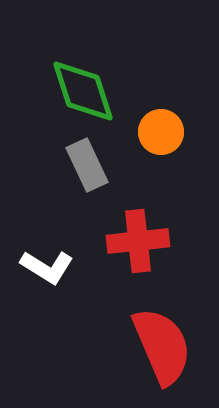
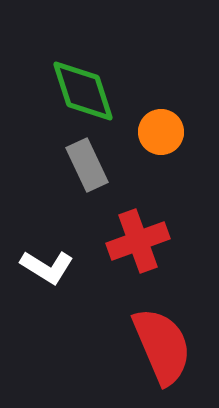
red cross: rotated 14 degrees counterclockwise
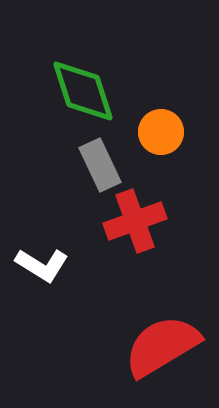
gray rectangle: moved 13 px right
red cross: moved 3 px left, 20 px up
white L-shape: moved 5 px left, 2 px up
red semicircle: rotated 98 degrees counterclockwise
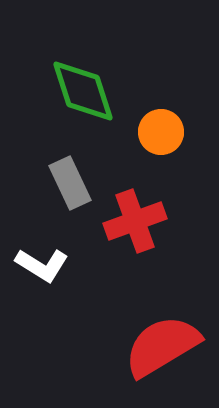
gray rectangle: moved 30 px left, 18 px down
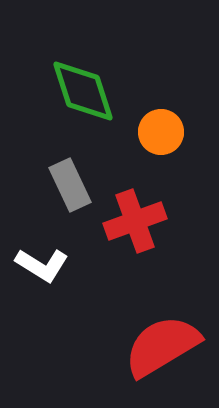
gray rectangle: moved 2 px down
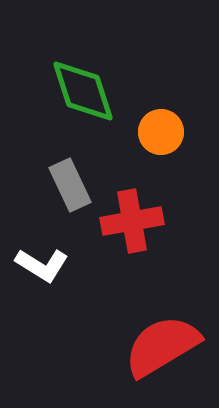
red cross: moved 3 px left; rotated 10 degrees clockwise
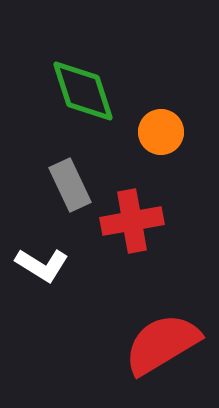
red semicircle: moved 2 px up
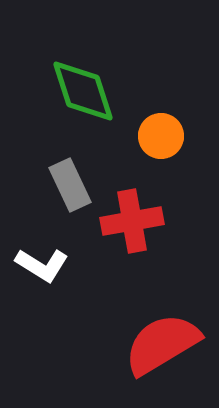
orange circle: moved 4 px down
